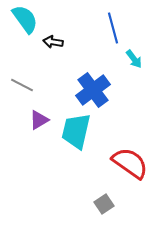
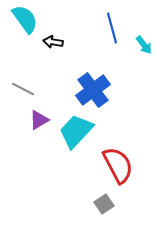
blue line: moved 1 px left
cyan arrow: moved 10 px right, 14 px up
gray line: moved 1 px right, 4 px down
cyan trapezoid: rotated 30 degrees clockwise
red semicircle: moved 12 px left, 2 px down; rotated 27 degrees clockwise
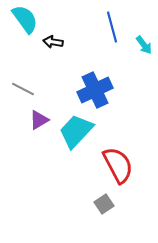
blue line: moved 1 px up
blue cross: moved 2 px right; rotated 12 degrees clockwise
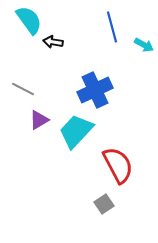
cyan semicircle: moved 4 px right, 1 px down
cyan arrow: rotated 24 degrees counterclockwise
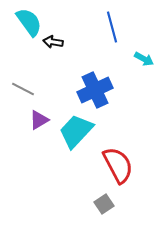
cyan semicircle: moved 2 px down
cyan arrow: moved 14 px down
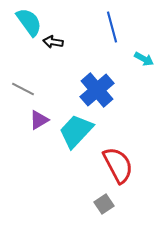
blue cross: moved 2 px right; rotated 16 degrees counterclockwise
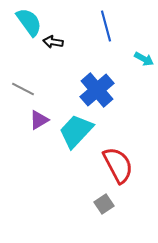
blue line: moved 6 px left, 1 px up
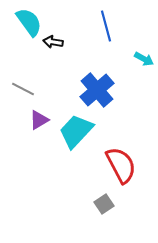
red semicircle: moved 3 px right
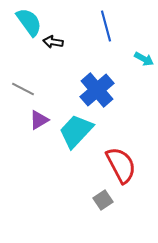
gray square: moved 1 px left, 4 px up
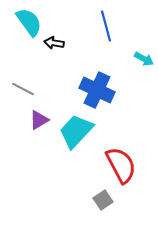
black arrow: moved 1 px right, 1 px down
blue cross: rotated 24 degrees counterclockwise
